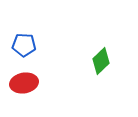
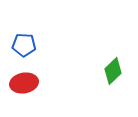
green diamond: moved 12 px right, 10 px down
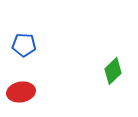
red ellipse: moved 3 px left, 9 px down
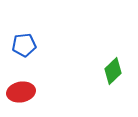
blue pentagon: rotated 10 degrees counterclockwise
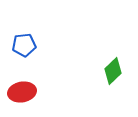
red ellipse: moved 1 px right
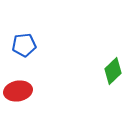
red ellipse: moved 4 px left, 1 px up
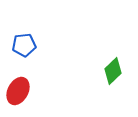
red ellipse: rotated 52 degrees counterclockwise
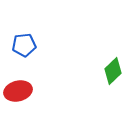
red ellipse: rotated 48 degrees clockwise
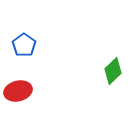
blue pentagon: rotated 30 degrees counterclockwise
